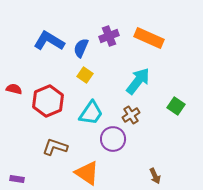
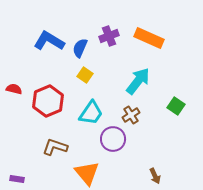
blue semicircle: moved 1 px left
orange triangle: rotated 16 degrees clockwise
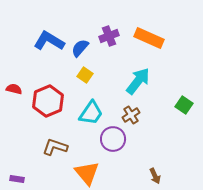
blue semicircle: rotated 18 degrees clockwise
green square: moved 8 px right, 1 px up
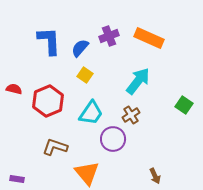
blue L-shape: rotated 56 degrees clockwise
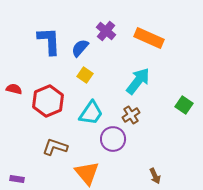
purple cross: moved 3 px left, 5 px up; rotated 30 degrees counterclockwise
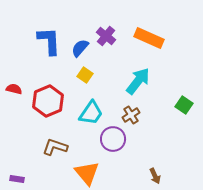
purple cross: moved 5 px down
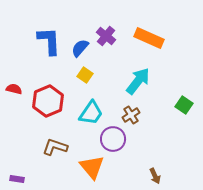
orange triangle: moved 5 px right, 6 px up
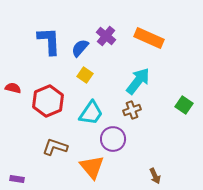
red semicircle: moved 1 px left, 1 px up
brown cross: moved 1 px right, 5 px up; rotated 12 degrees clockwise
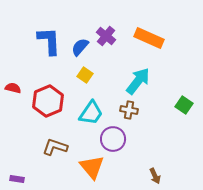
blue semicircle: moved 1 px up
brown cross: moved 3 px left; rotated 30 degrees clockwise
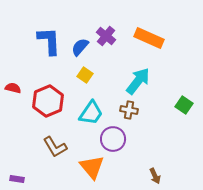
brown L-shape: rotated 140 degrees counterclockwise
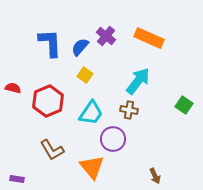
blue L-shape: moved 1 px right, 2 px down
brown L-shape: moved 3 px left, 3 px down
